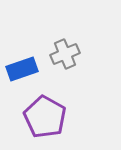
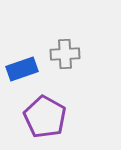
gray cross: rotated 20 degrees clockwise
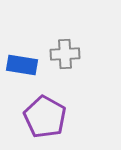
blue rectangle: moved 4 px up; rotated 28 degrees clockwise
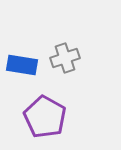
gray cross: moved 4 px down; rotated 16 degrees counterclockwise
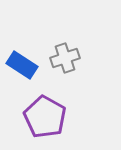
blue rectangle: rotated 24 degrees clockwise
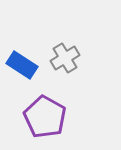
gray cross: rotated 12 degrees counterclockwise
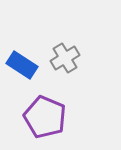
purple pentagon: rotated 6 degrees counterclockwise
